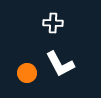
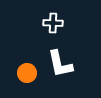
white L-shape: rotated 16 degrees clockwise
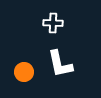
orange circle: moved 3 px left, 1 px up
